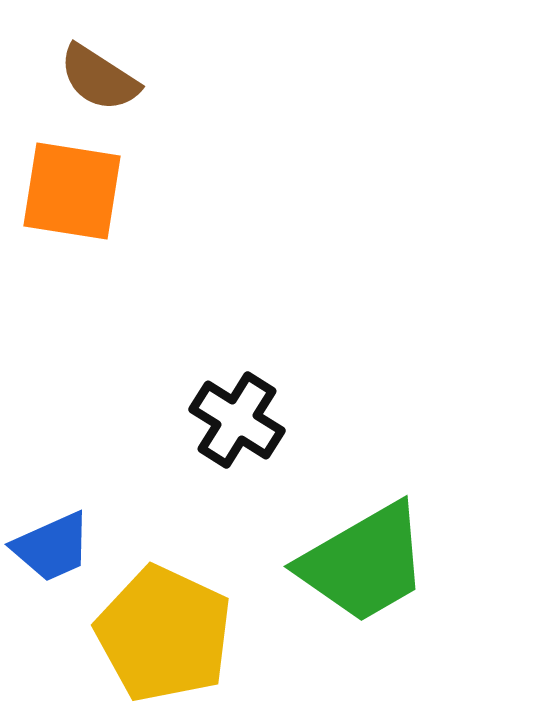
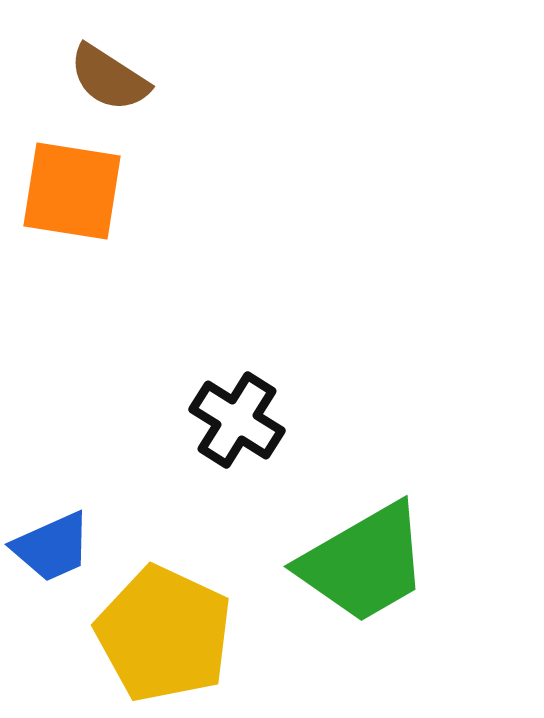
brown semicircle: moved 10 px right
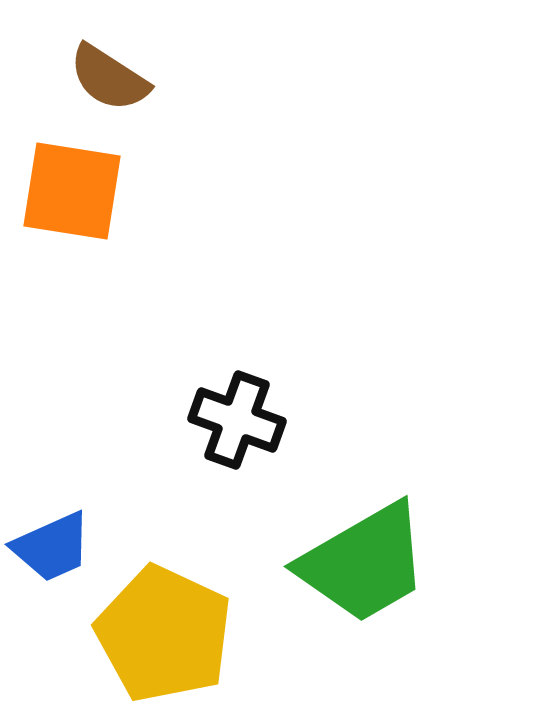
black cross: rotated 12 degrees counterclockwise
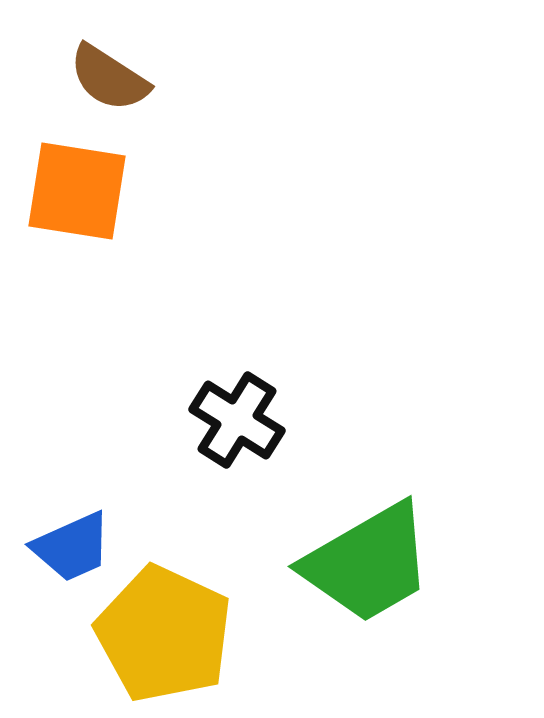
orange square: moved 5 px right
black cross: rotated 12 degrees clockwise
blue trapezoid: moved 20 px right
green trapezoid: moved 4 px right
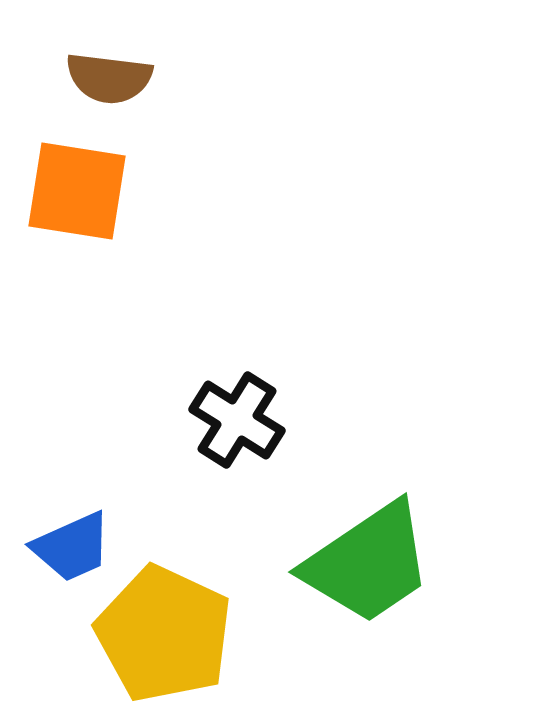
brown semicircle: rotated 26 degrees counterclockwise
green trapezoid: rotated 4 degrees counterclockwise
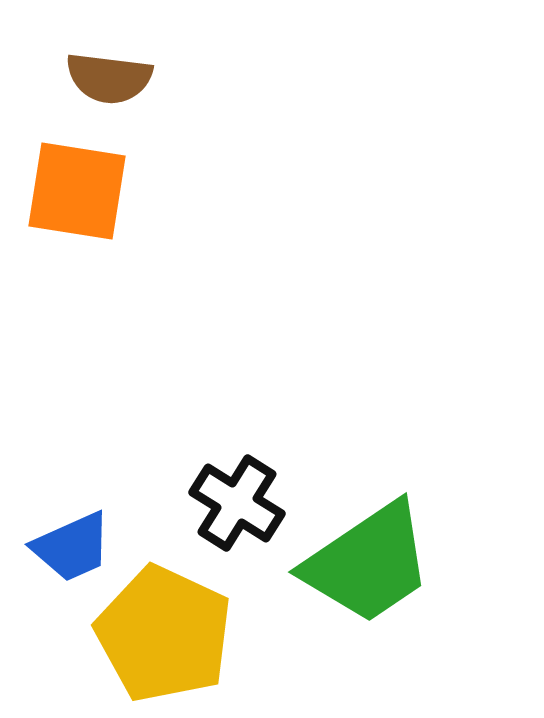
black cross: moved 83 px down
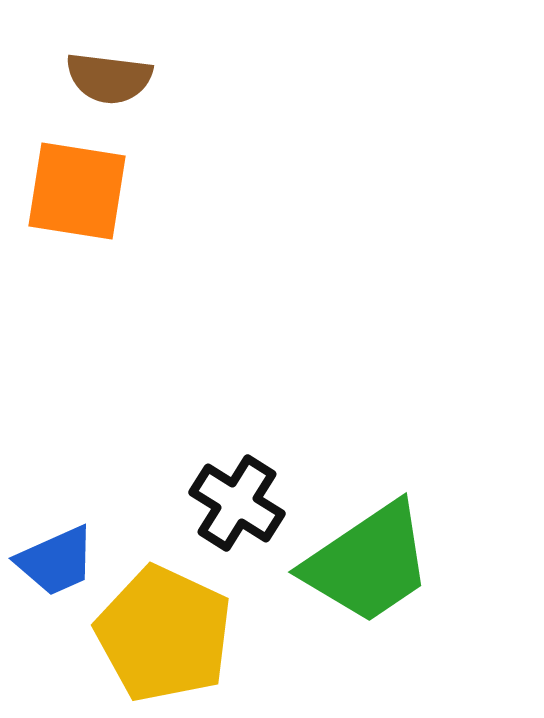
blue trapezoid: moved 16 px left, 14 px down
